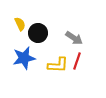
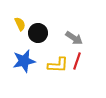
blue star: moved 3 px down
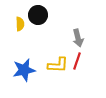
yellow semicircle: rotated 24 degrees clockwise
black circle: moved 18 px up
gray arrow: moved 4 px right; rotated 42 degrees clockwise
blue star: moved 9 px down
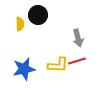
red line: rotated 54 degrees clockwise
blue star: moved 1 px up
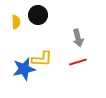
yellow semicircle: moved 4 px left, 2 px up
red line: moved 1 px right, 1 px down
yellow L-shape: moved 16 px left, 6 px up
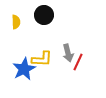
black circle: moved 6 px right
gray arrow: moved 10 px left, 15 px down
red line: rotated 48 degrees counterclockwise
blue star: rotated 15 degrees counterclockwise
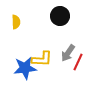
black circle: moved 16 px right, 1 px down
gray arrow: rotated 48 degrees clockwise
blue star: moved 1 px right, 1 px up; rotated 20 degrees clockwise
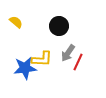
black circle: moved 1 px left, 10 px down
yellow semicircle: rotated 48 degrees counterclockwise
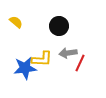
gray arrow: rotated 48 degrees clockwise
red line: moved 2 px right, 1 px down
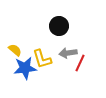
yellow semicircle: moved 1 px left, 28 px down
yellow L-shape: rotated 70 degrees clockwise
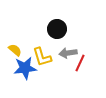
black circle: moved 2 px left, 3 px down
yellow L-shape: moved 2 px up
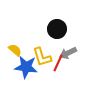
gray arrow: rotated 18 degrees counterclockwise
red line: moved 22 px left
blue star: moved 1 px right, 1 px up; rotated 15 degrees clockwise
